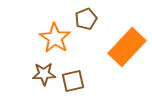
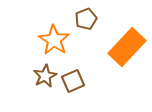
orange star: moved 1 px left, 2 px down
brown star: moved 1 px right, 2 px down; rotated 25 degrees counterclockwise
brown square: rotated 10 degrees counterclockwise
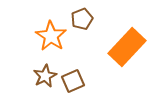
brown pentagon: moved 4 px left
orange star: moved 3 px left, 4 px up
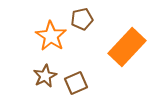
brown pentagon: rotated 10 degrees clockwise
brown square: moved 3 px right, 2 px down
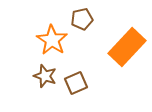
orange star: moved 1 px right, 4 px down
brown star: rotated 25 degrees counterclockwise
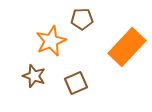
brown pentagon: rotated 10 degrees clockwise
orange star: moved 1 px left, 1 px down; rotated 16 degrees clockwise
brown star: moved 11 px left
